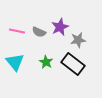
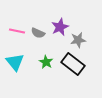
gray semicircle: moved 1 px left, 1 px down
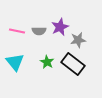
gray semicircle: moved 1 px right, 2 px up; rotated 24 degrees counterclockwise
green star: moved 1 px right
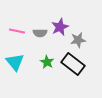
gray semicircle: moved 1 px right, 2 px down
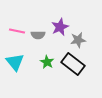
gray semicircle: moved 2 px left, 2 px down
